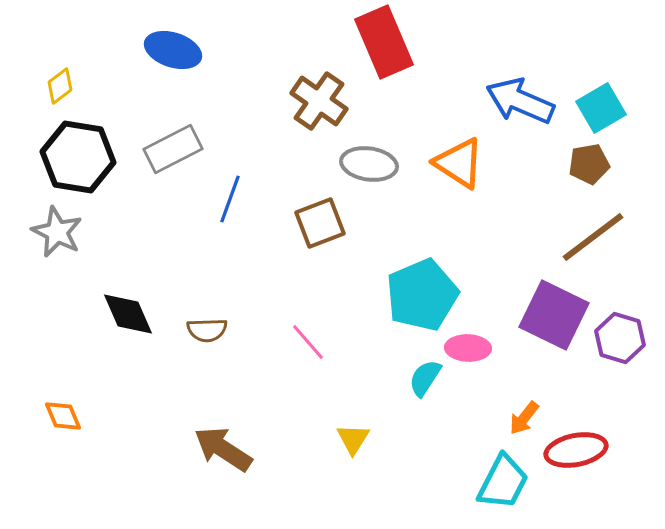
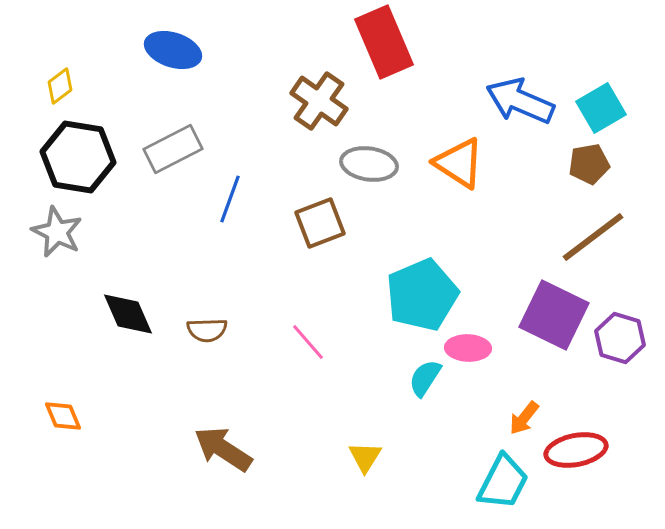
yellow triangle: moved 12 px right, 18 px down
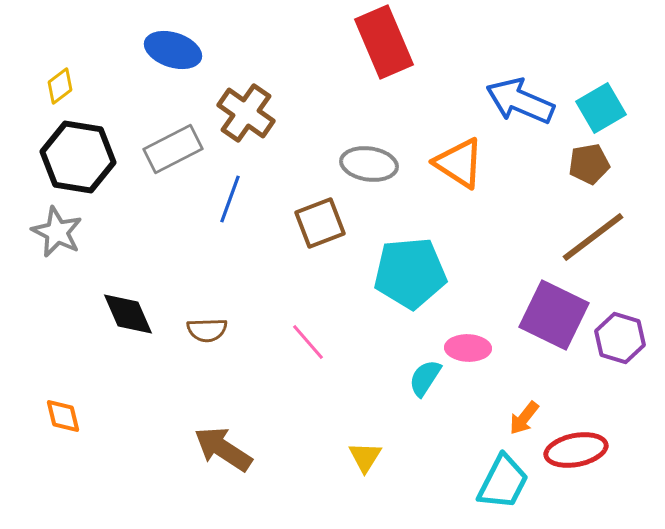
brown cross: moved 73 px left, 12 px down
cyan pentagon: moved 12 px left, 22 px up; rotated 18 degrees clockwise
orange diamond: rotated 9 degrees clockwise
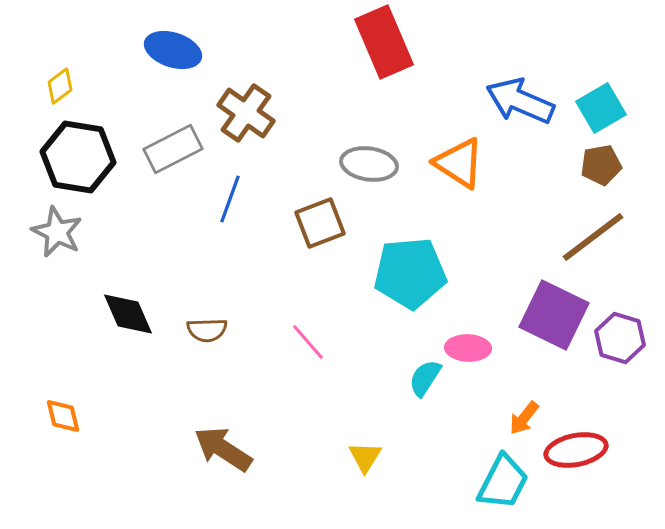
brown pentagon: moved 12 px right, 1 px down
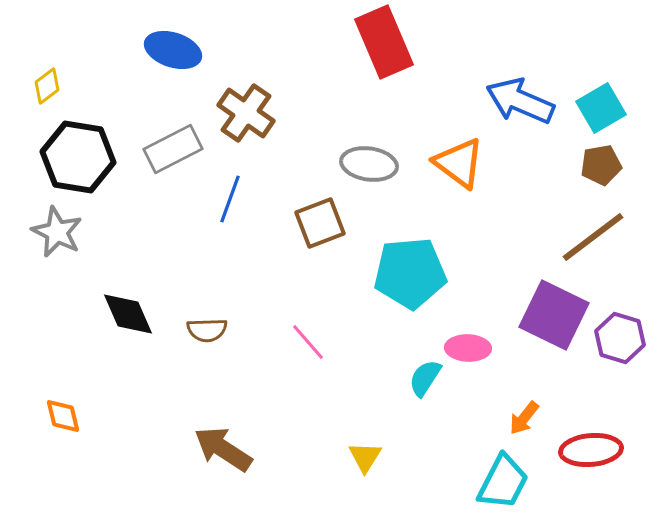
yellow diamond: moved 13 px left
orange triangle: rotated 4 degrees clockwise
red ellipse: moved 15 px right; rotated 6 degrees clockwise
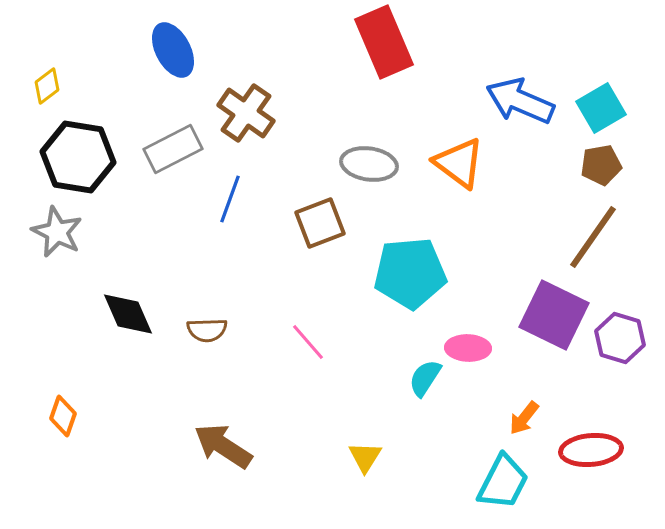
blue ellipse: rotated 44 degrees clockwise
brown line: rotated 18 degrees counterclockwise
orange diamond: rotated 33 degrees clockwise
brown arrow: moved 3 px up
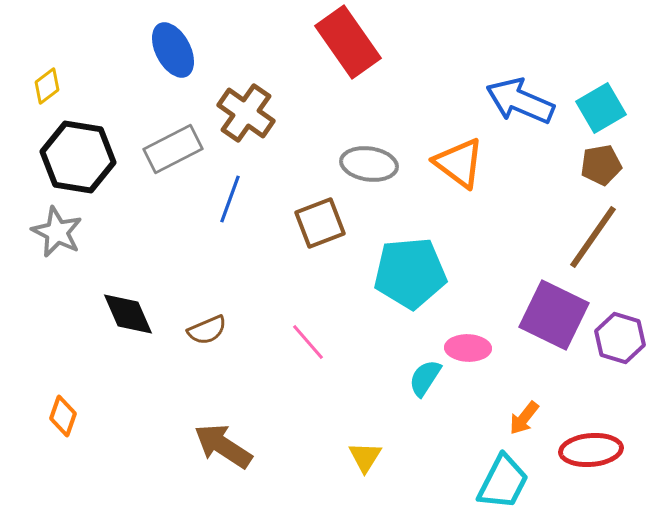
red rectangle: moved 36 px left; rotated 12 degrees counterclockwise
brown semicircle: rotated 21 degrees counterclockwise
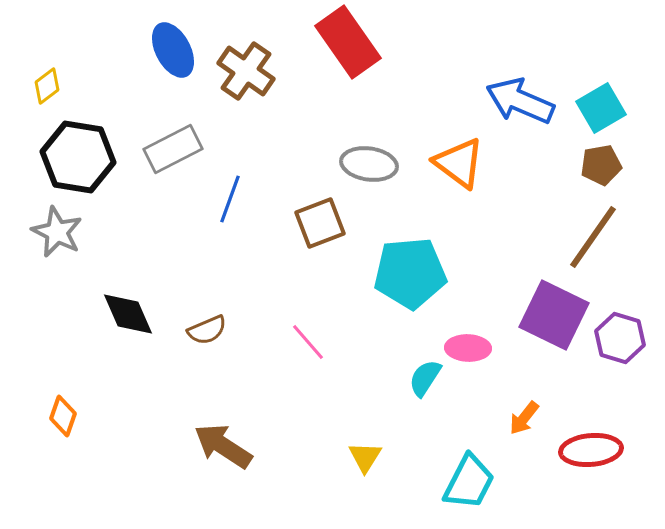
brown cross: moved 42 px up
cyan trapezoid: moved 34 px left
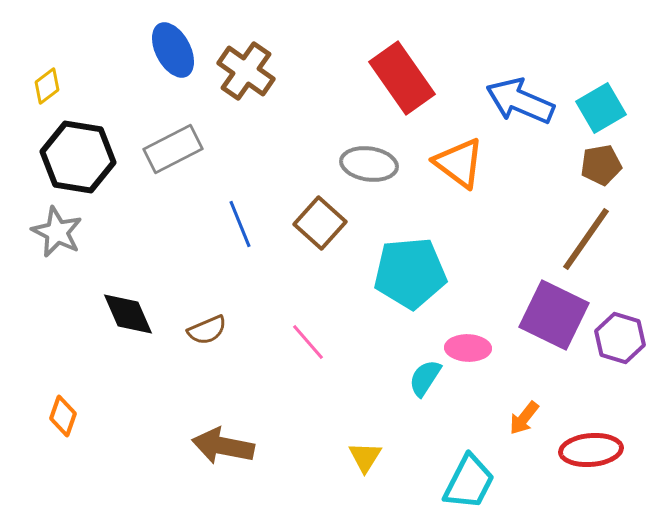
red rectangle: moved 54 px right, 36 px down
blue line: moved 10 px right, 25 px down; rotated 42 degrees counterclockwise
brown square: rotated 27 degrees counterclockwise
brown line: moved 7 px left, 2 px down
brown arrow: rotated 22 degrees counterclockwise
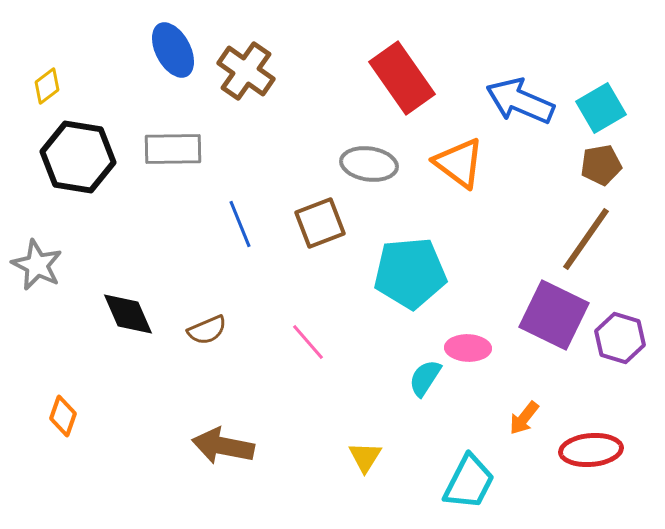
gray rectangle: rotated 26 degrees clockwise
brown square: rotated 27 degrees clockwise
gray star: moved 20 px left, 33 px down
